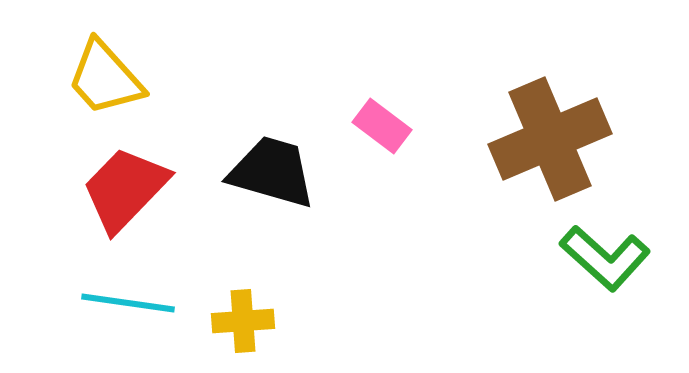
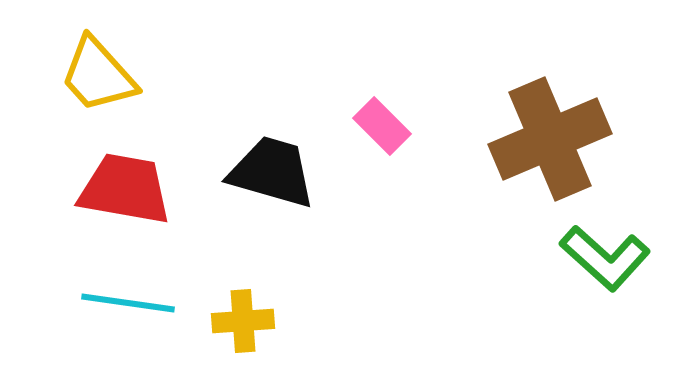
yellow trapezoid: moved 7 px left, 3 px up
pink rectangle: rotated 8 degrees clockwise
red trapezoid: rotated 56 degrees clockwise
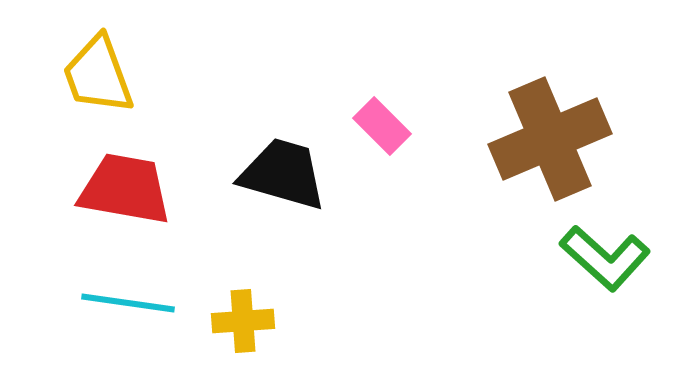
yellow trapezoid: rotated 22 degrees clockwise
black trapezoid: moved 11 px right, 2 px down
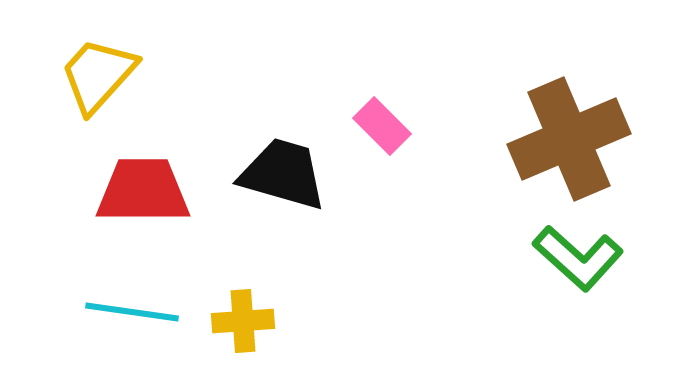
yellow trapezoid: rotated 62 degrees clockwise
brown cross: moved 19 px right
red trapezoid: moved 18 px right, 2 px down; rotated 10 degrees counterclockwise
green L-shape: moved 27 px left
cyan line: moved 4 px right, 9 px down
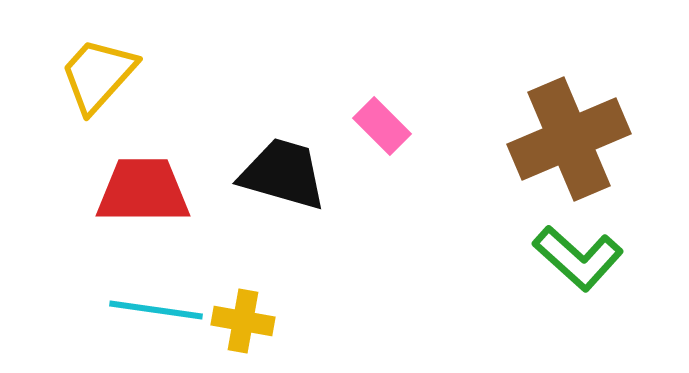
cyan line: moved 24 px right, 2 px up
yellow cross: rotated 14 degrees clockwise
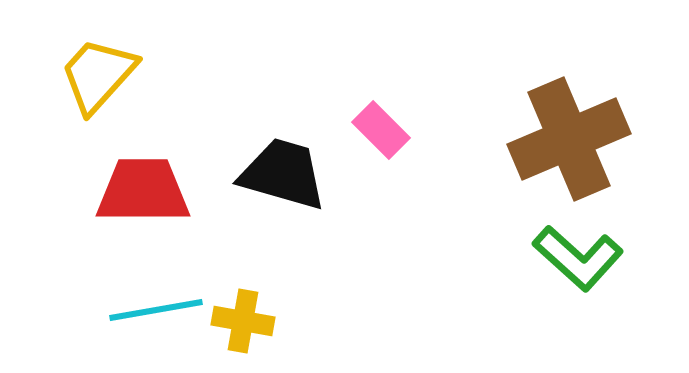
pink rectangle: moved 1 px left, 4 px down
cyan line: rotated 18 degrees counterclockwise
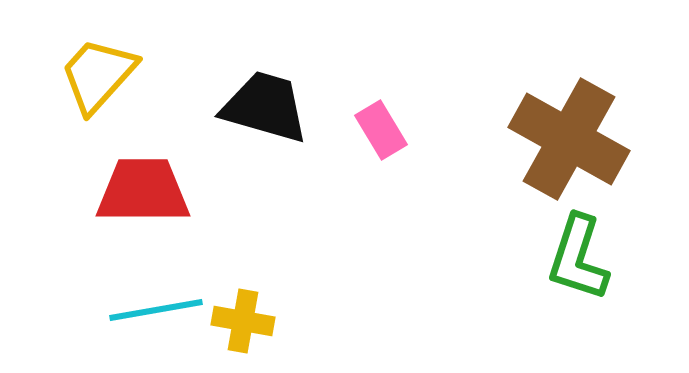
pink rectangle: rotated 14 degrees clockwise
brown cross: rotated 38 degrees counterclockwise
black trapezoid: moved 18 px left, 67 px up
green L-shape: rotated 66 degrees clockwise
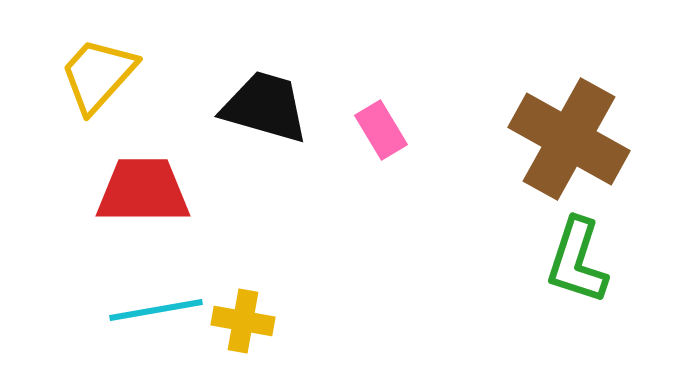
green L-shape: moved 1 px left, 3 px down
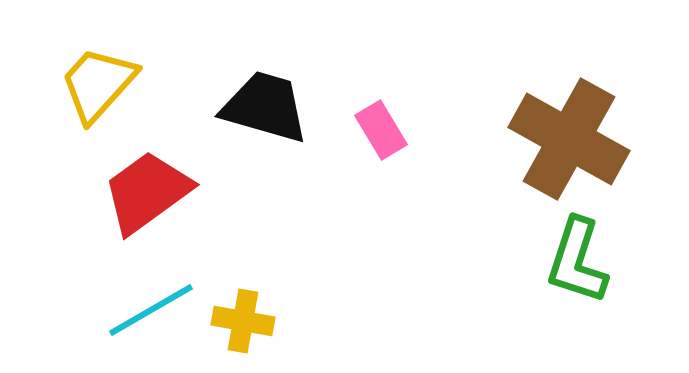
yellow trapezoid: moved 9 px down
red trapezoid: moved 4 px right, 1 px down; rotated 36 degrees counterclockwise
cyan line: moved 5 px left; rotated 20 degrees counterclockwise
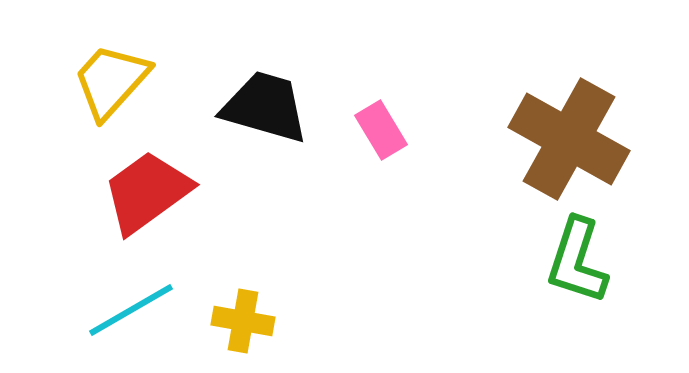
yellow trapezoid: moved 13 px right, 3 px up
cyan line: moved 20 px left
